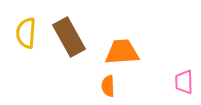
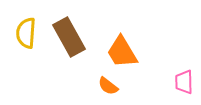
orange trapezoid: rotated 117 degrees counterclockwise
orange semicircle: rotated 50 degrees counterclockwise
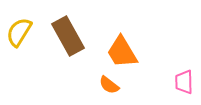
yellow semicircle: moved 7 px left, 1 px up; rotated 28 degrees clockwise
brown rectangle: moved 1 px left, 1 px up
orange semicircle: moved 1 px right, 1 px up
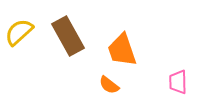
yellow semicircle: rotated 16 degrees clockwise
orange trapezoid: moved 2 px up; rotated 12 degrees clockwise
pink trapezoid: moved 6 px left
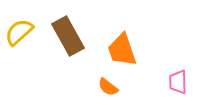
orange semicircle: moved 1 px left, 2 px down
